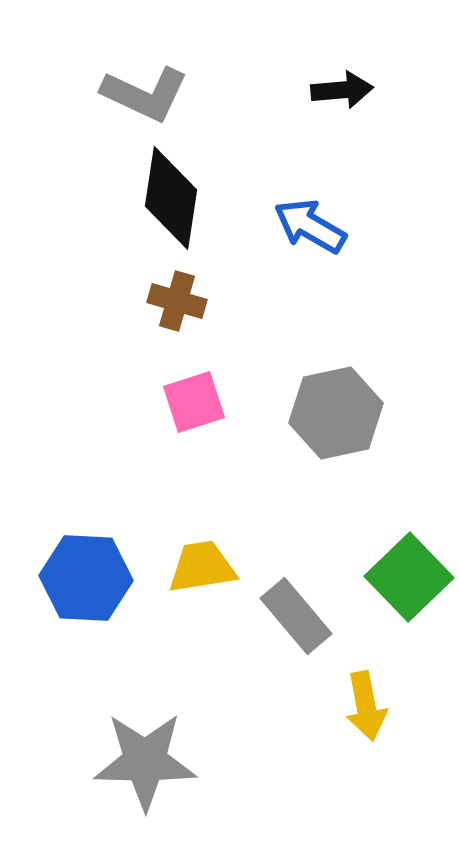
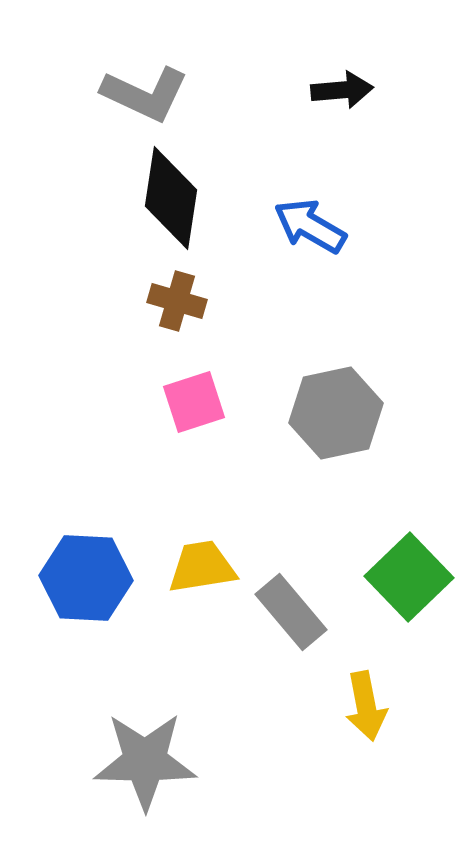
gray rectangle: moved 5 px left, 4 px up
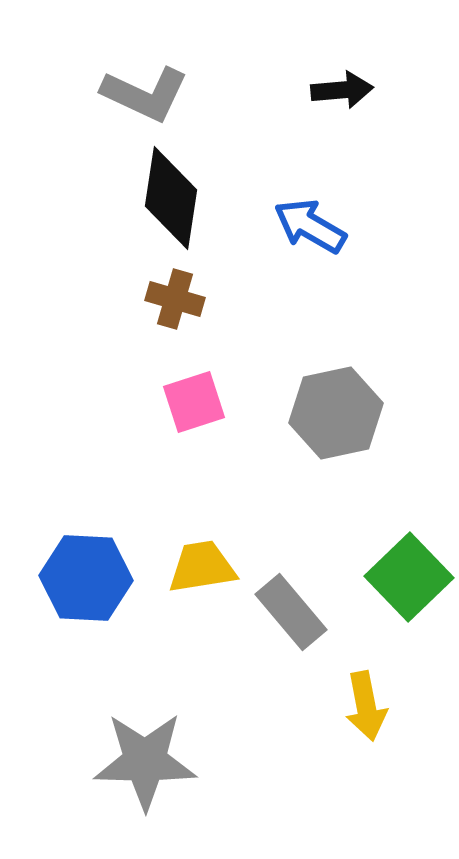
brown cross: moved 2 px left, 2 px up
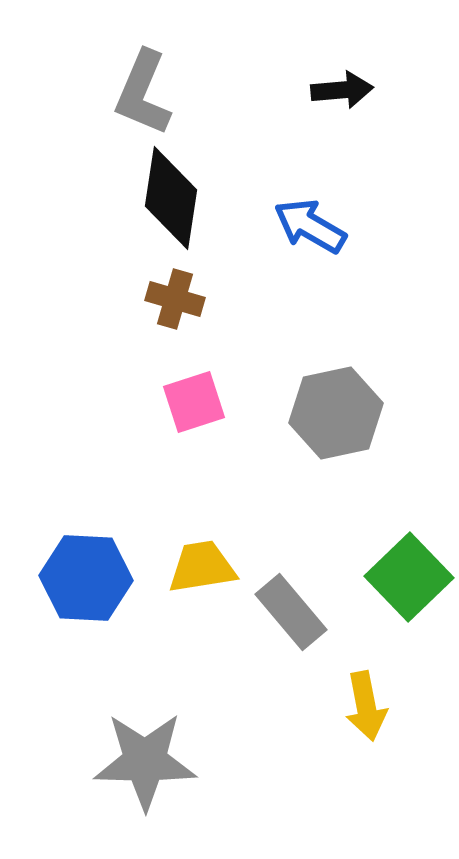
gray L-shape: moved 2 px left, 1 px up; rotated 88 degrees clockwise
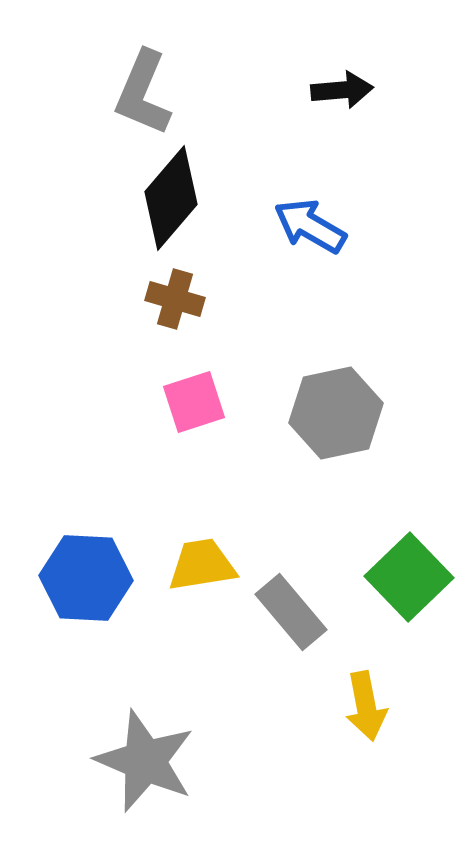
black diamond: rotated 32 degrees clockwise
yellow trapezoid: moved 2 px up
gray star: rotated 22 degrees clockwise
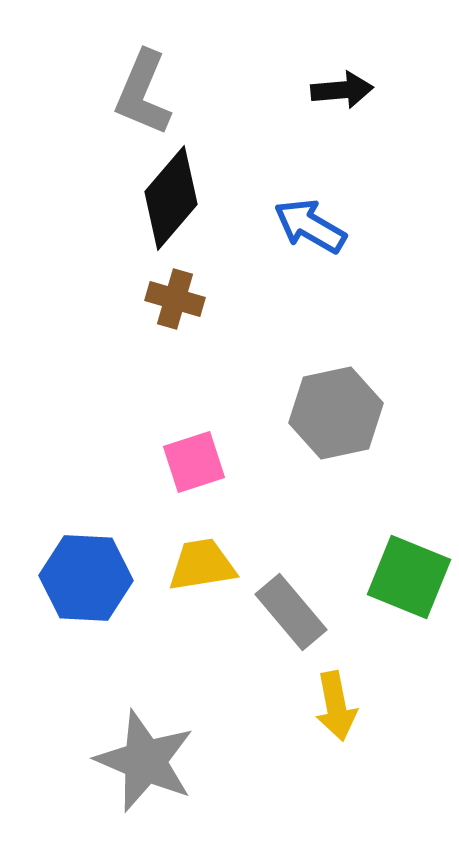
pink square: moved 60 px down
green square: rotated 24 degrees counterclockwise
yellow arrow: moved 30 px left
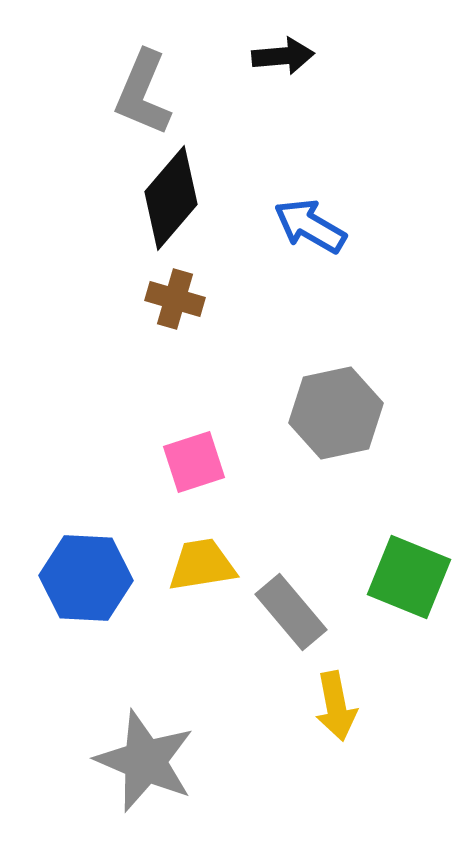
black arrow: moved 59 px left, 34 px up
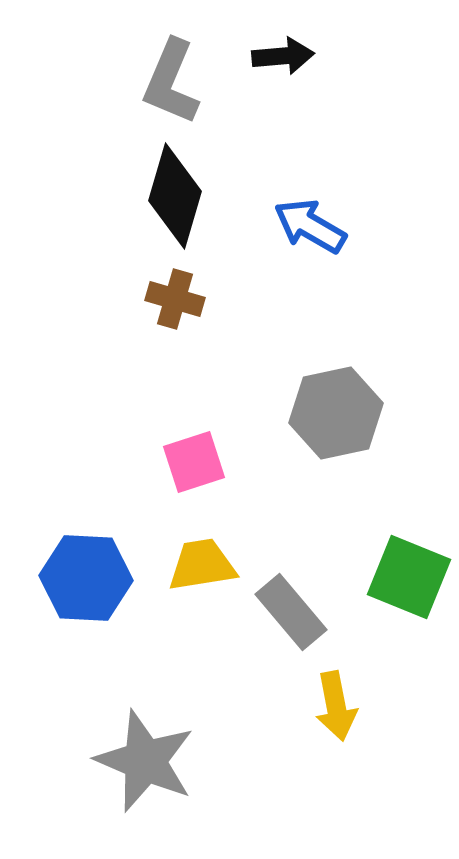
gray L-shape: moved 28 px right, 11 px up
black diamond: moved 4 px right, 2 px up; rotated 24 degrees counterclockwise
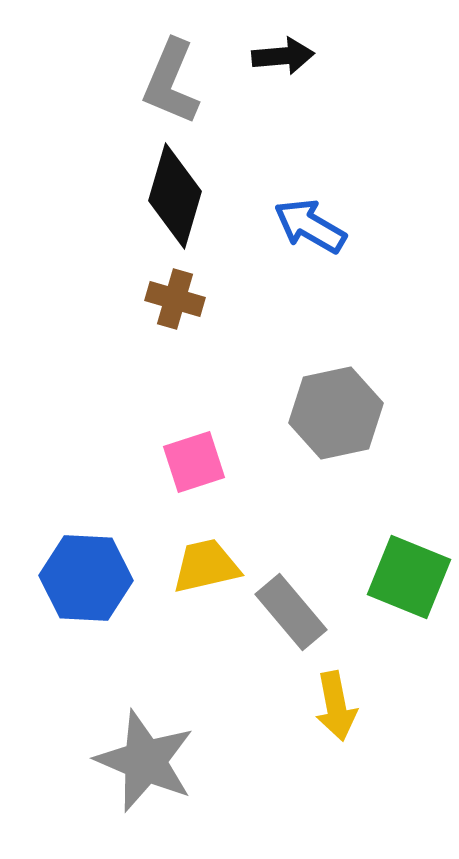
yellow trapezoid: moved 4 px right, 1 px down; rotated 4 degrees counterclockwise
